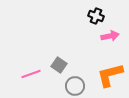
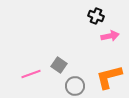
orange L-shape: moved 1 px left, 2 px down
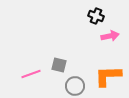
gray square: rotated 21 degrees counterclockwise
orange L-shape: moved 1 px left, 1 px up; rotated 12 degrees clockwise
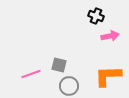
gray circle: moved 6 px left
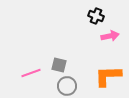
pink line: moved 1 px up
gray circle: moved 2 px left
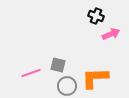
pink arrow: moved 1 px right, 2 px up; rotated 12 degrees counterclockwise
gray square: moved 1 px left
orange L-shape: moved 13 px left, 2 px down
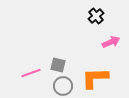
black cross: rotated 28 degrees clockwise
pink arrow: moved 8 px down
gray circle: moved 4 px left
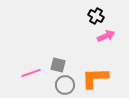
black cross: rotated 21 degrees counterclockwise
pink arrow: moved 5 px left, 6 px up
gray circle: moved 2 px right, 1 px up
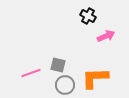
black cross: moved 8 px left
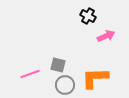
pink line: moved 1 px left, 1 px down
